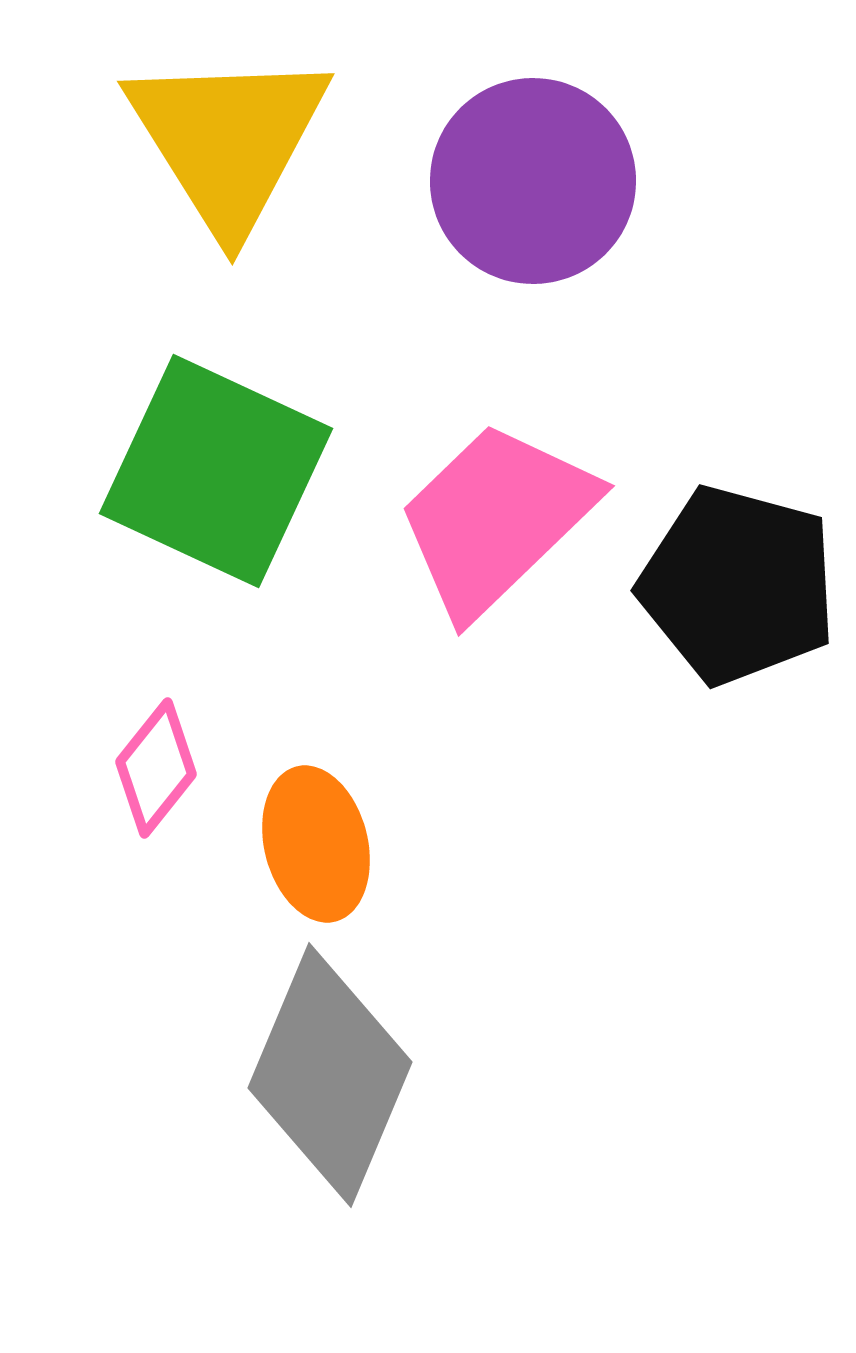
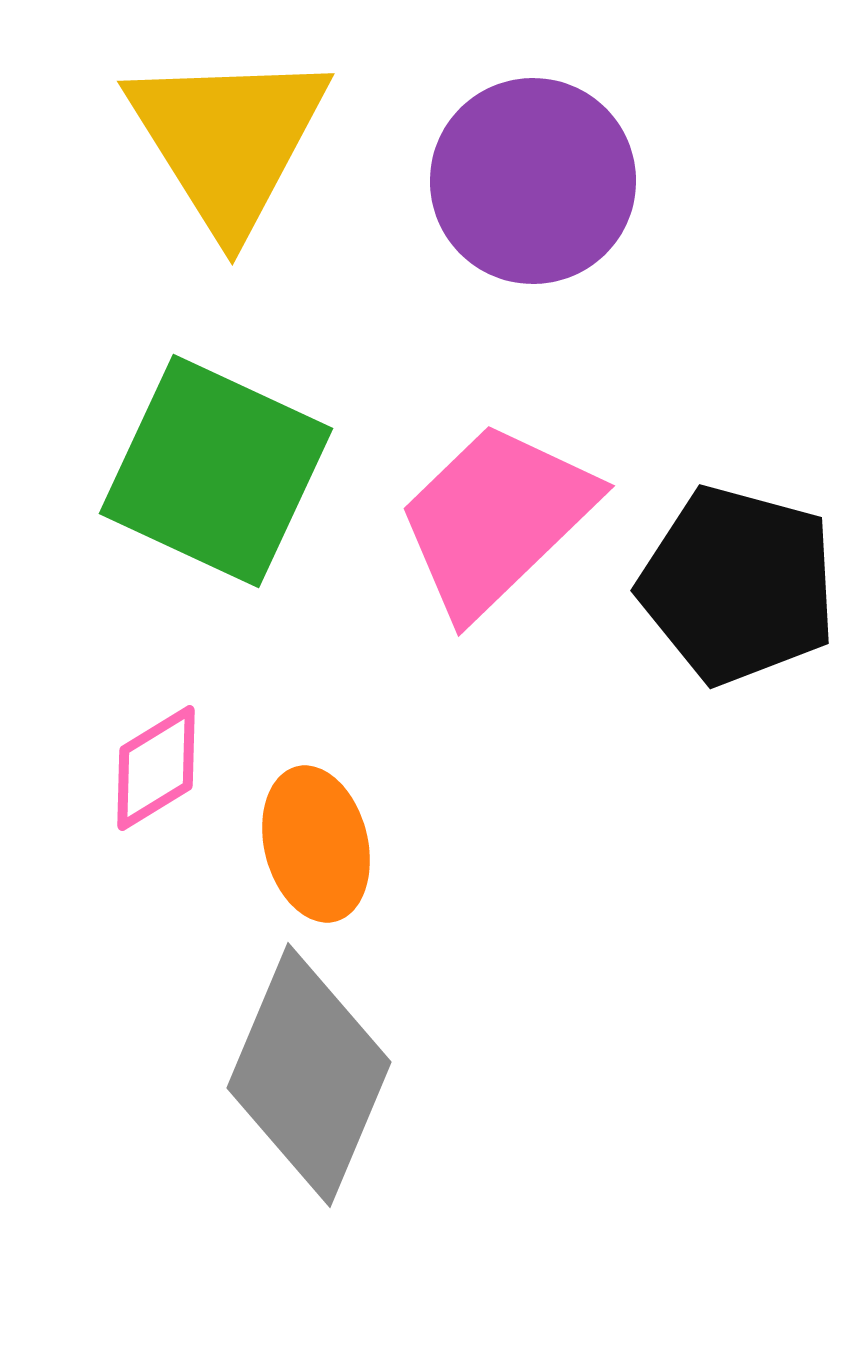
pink diamond: rotated 20 degrees clockwise
gray diamond: moved 21 px left
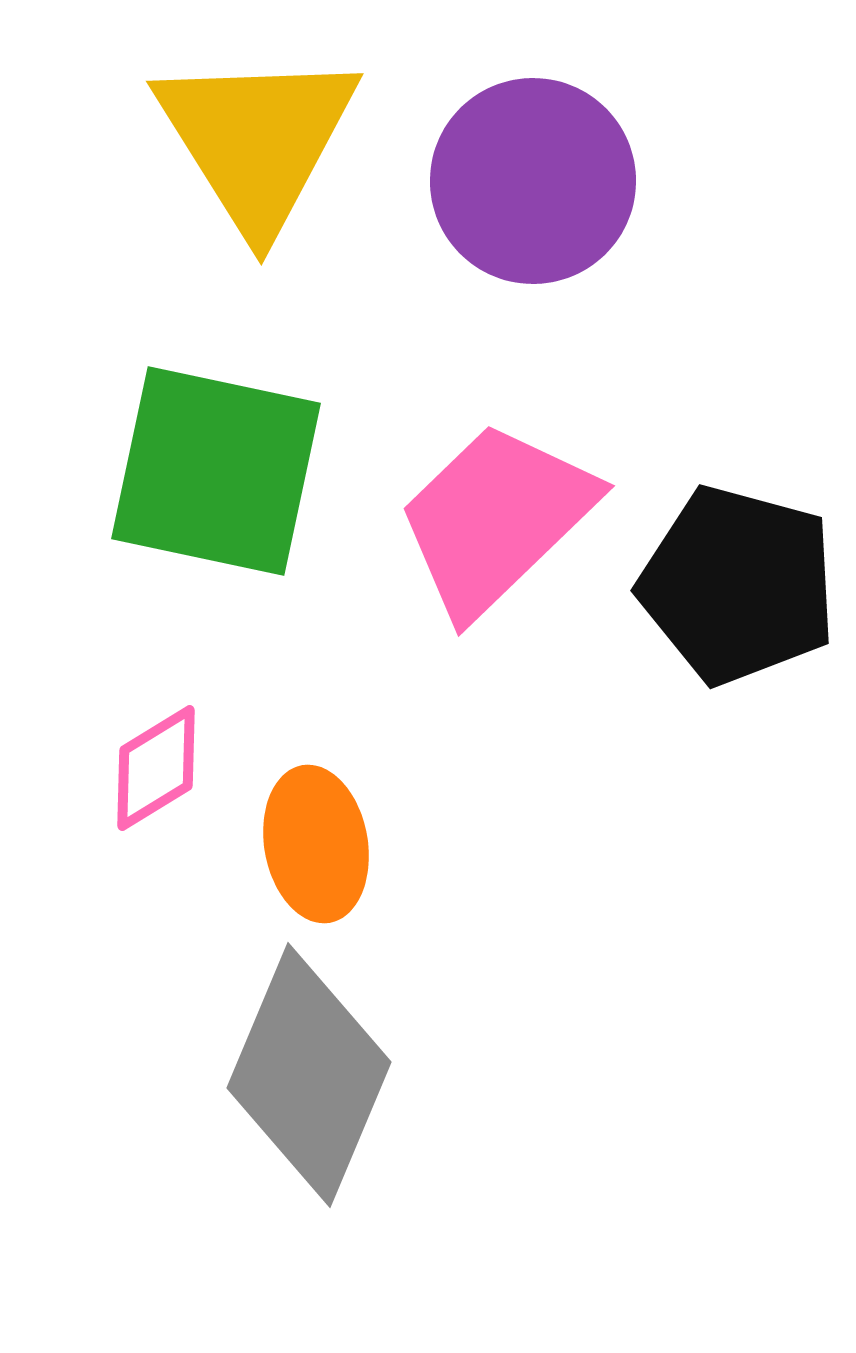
yellow triangle: moved 29 px right
green square: rotated 13 degrees counterclockwise
orange ellipse: rotated 4 degrees clockwise
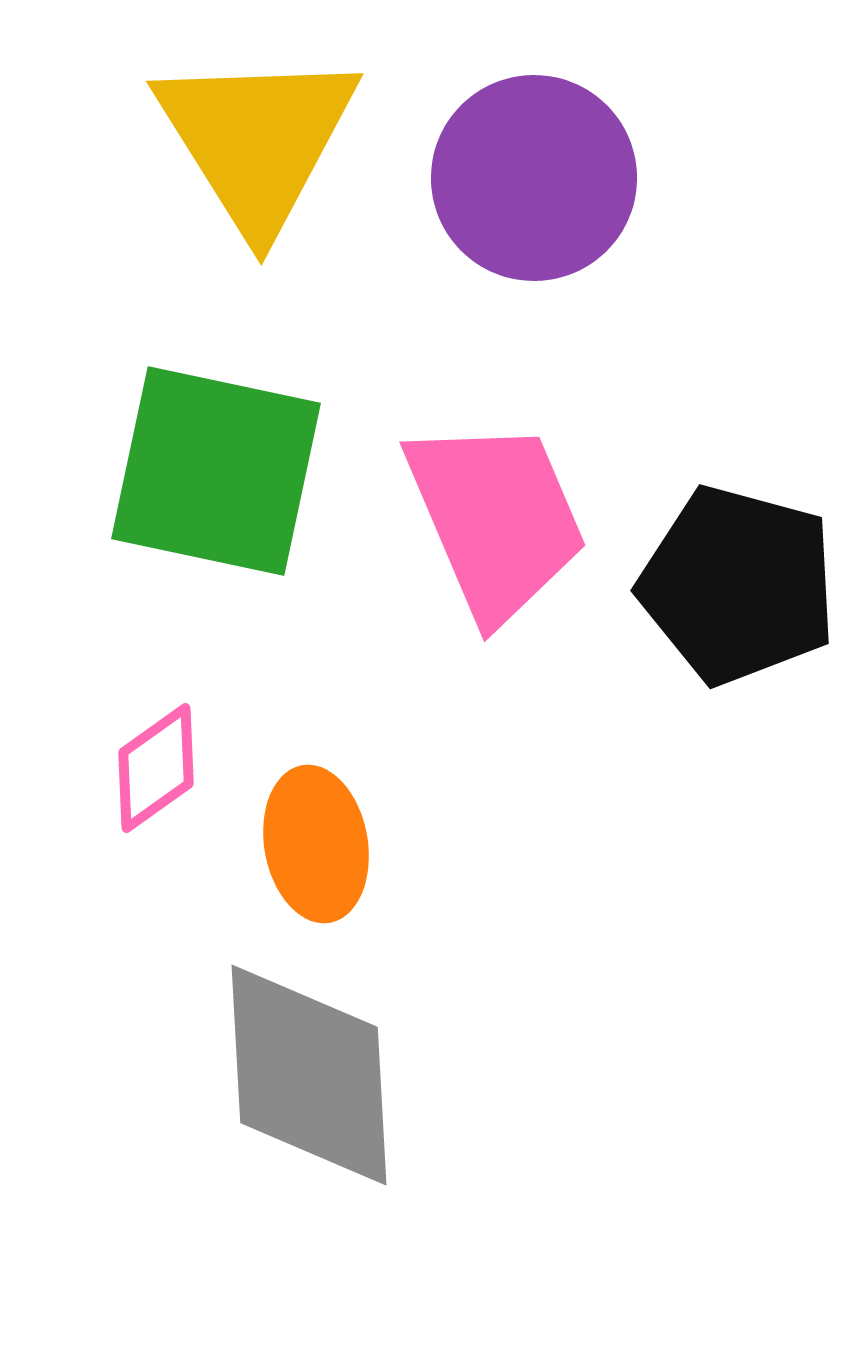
purple circle: moved 1 px right, 3 px up
pink trapezoid: rotated 111 degrees clockwise
pink diamond: rotated 4 degrees counterclockwise
gray diamond: rotated 26 degrees counterclockwise
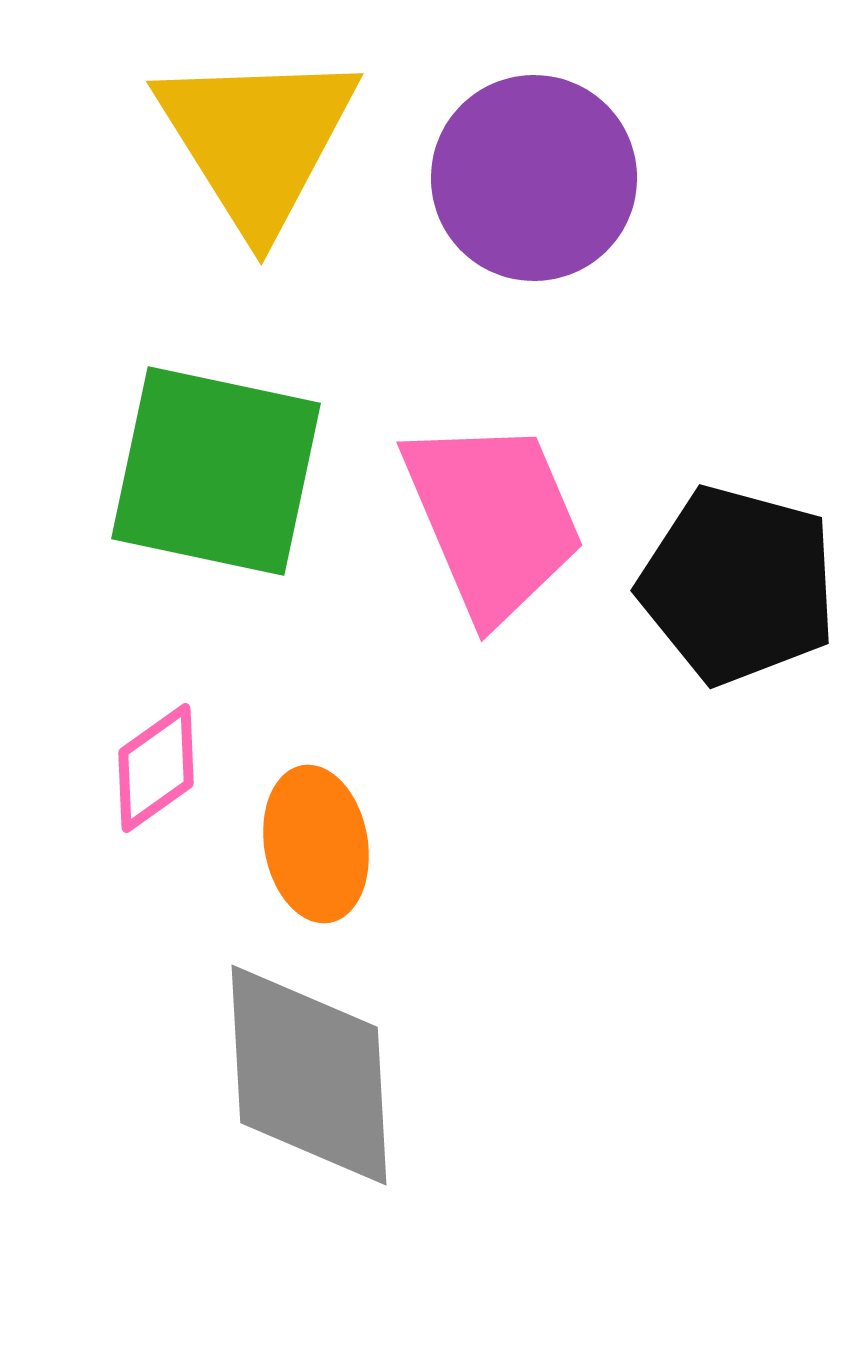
pink trapezoid: moved 3 px left
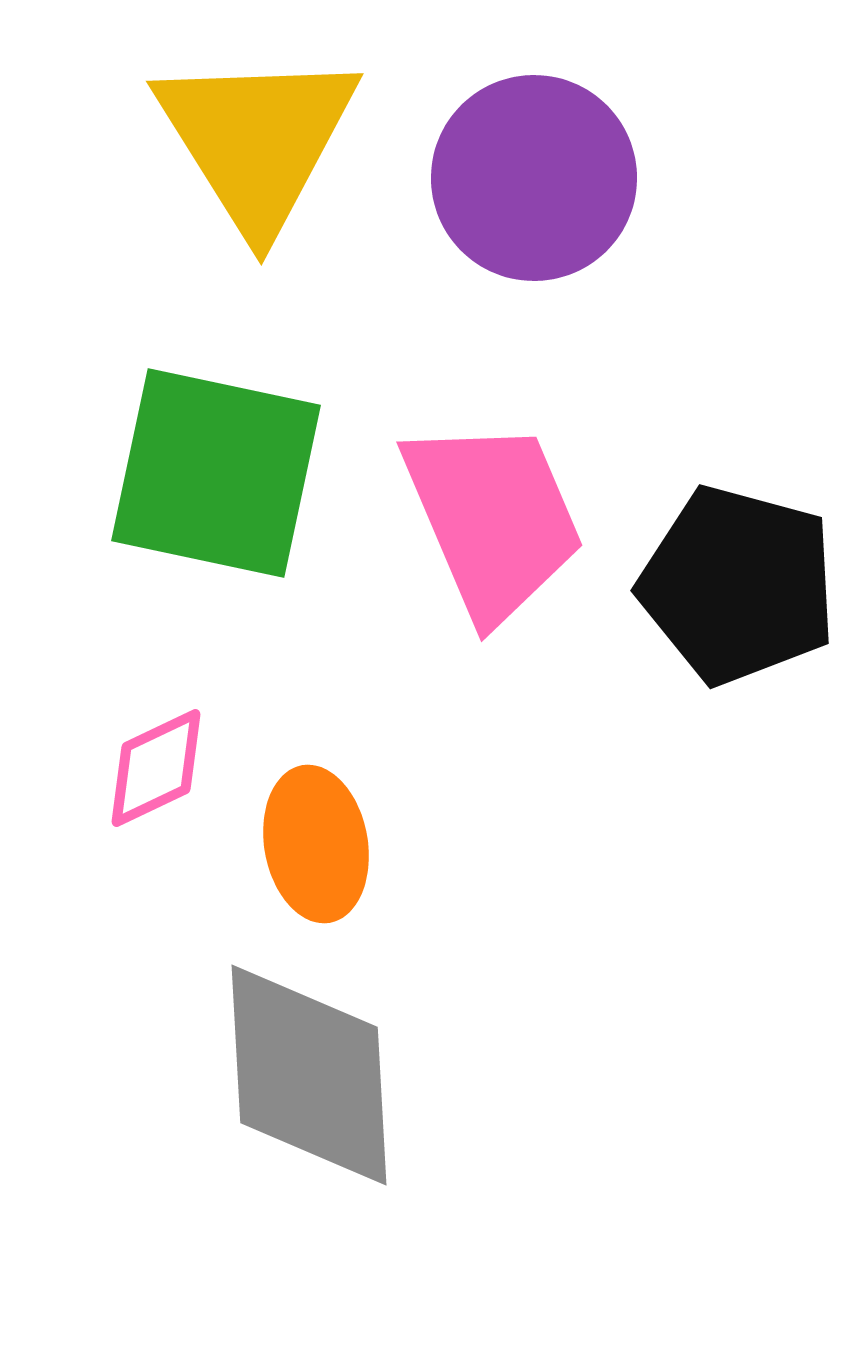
green square: moved 2 px down
pink diamond: rotated 10 degrees clockwise
